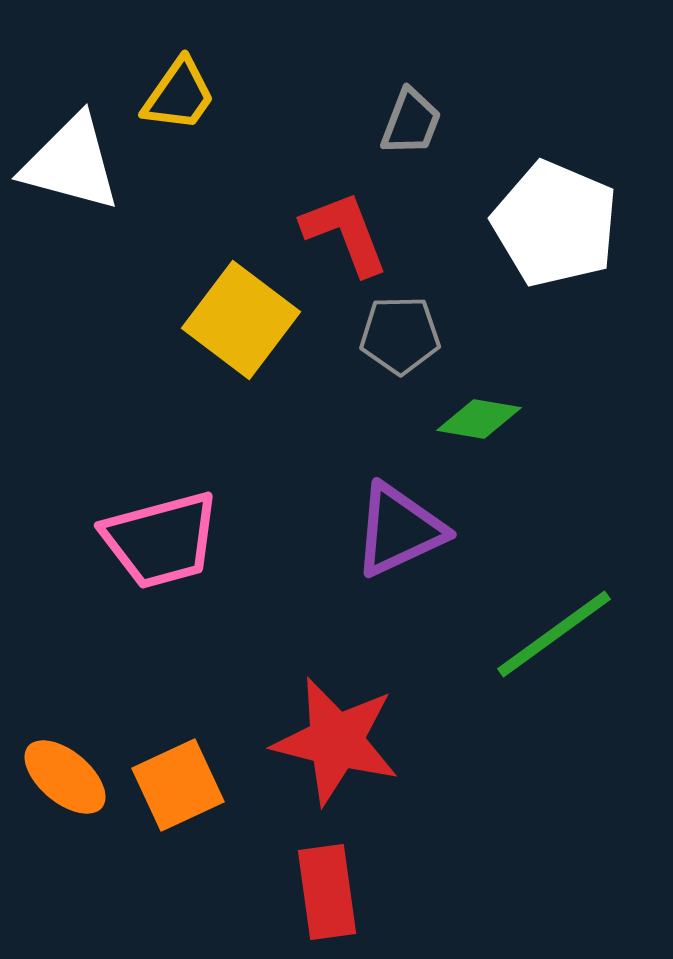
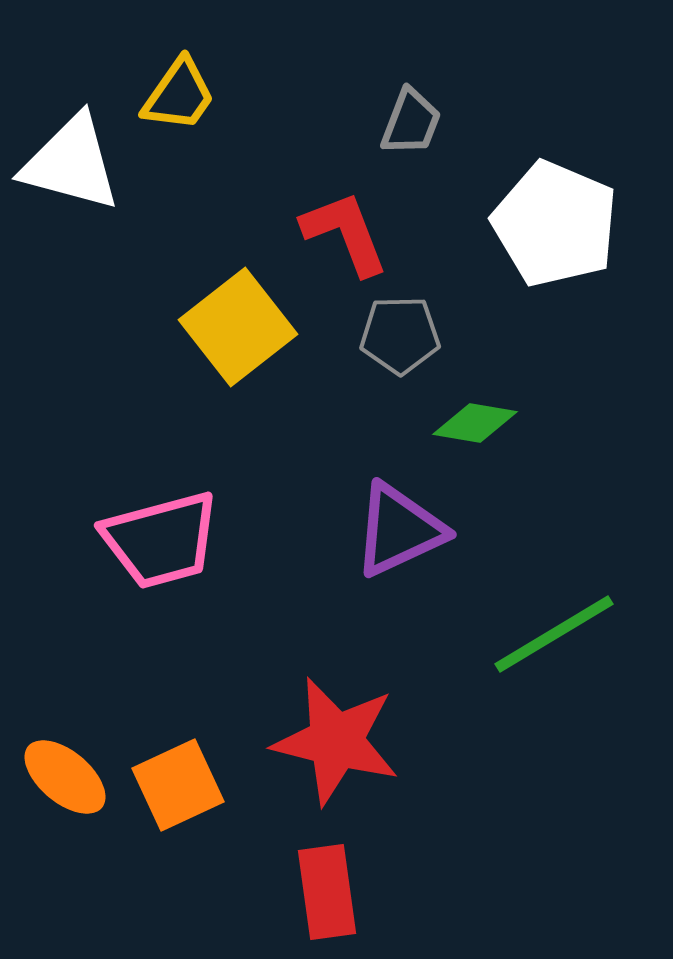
yellow square: moved 3 px left, 7 px down; rotated 15 degrees clockwise
green diamond: moved 4 px left, 4 px down
green line: rotated 5 degrees clockwise
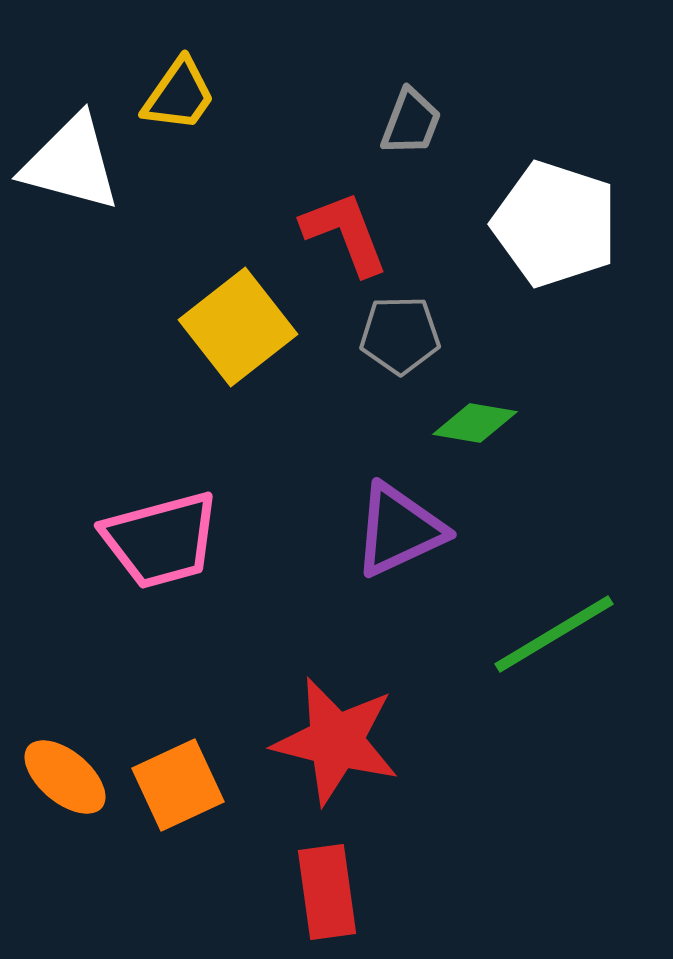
white pentagon: rotated 5 degrees counterclockwise
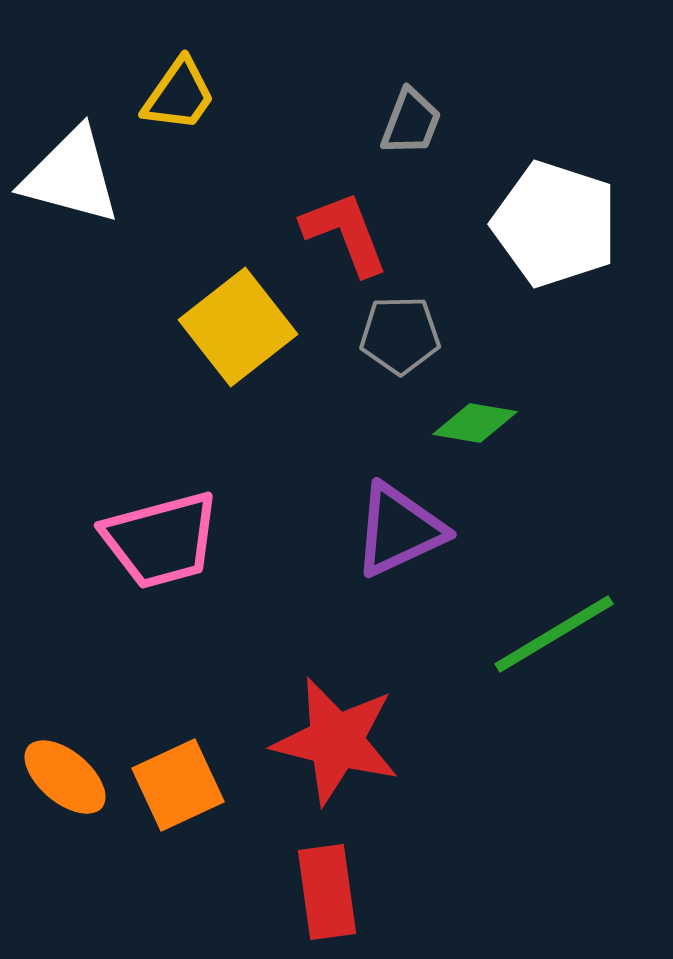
white triangle: moved 13 px down
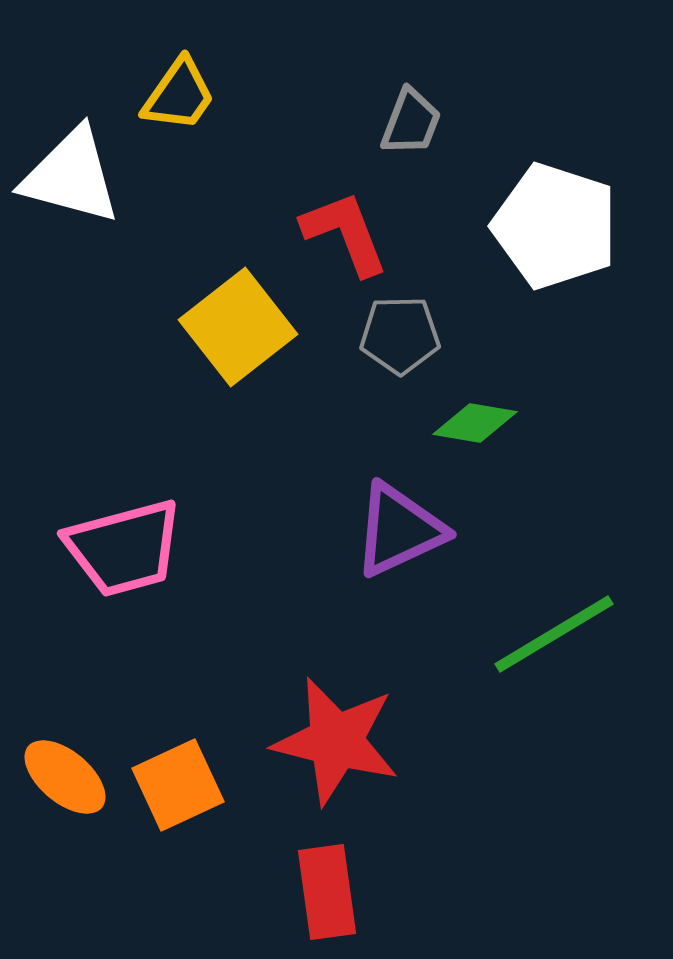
white pentagon: moved 2 px down
pink trapezoid: moved 37 px left, 8 px down
